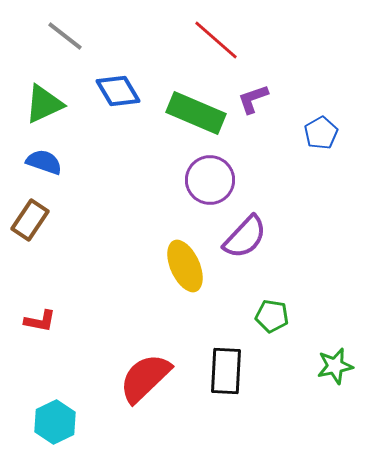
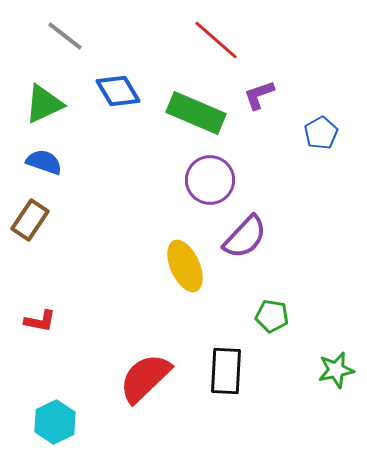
purple L-shape: moved 6 px right, 4 px up
green star: moved 1 px right, 4 px down
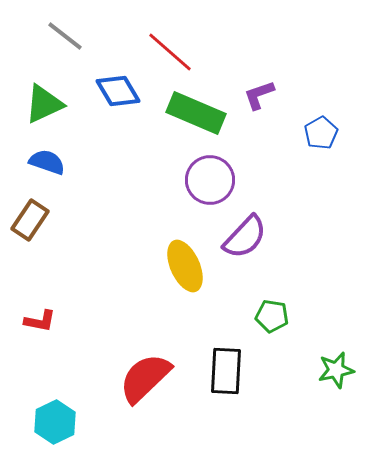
red line: moved 46 px left, 12 px down
blue semicircle: moved 3 px right
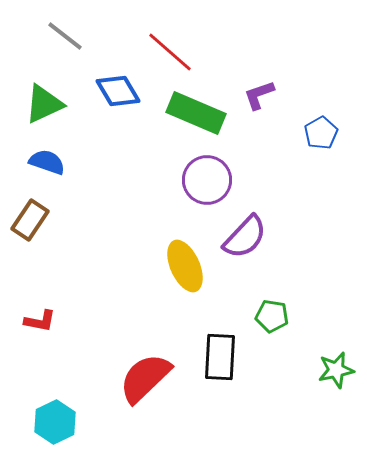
purple circle: moved 3 px left
black rectangle: moved 6 px left, 14 px up
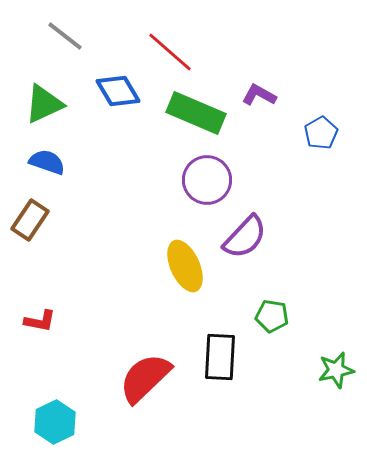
purple L-shape: rotated 48 degrees clockwise
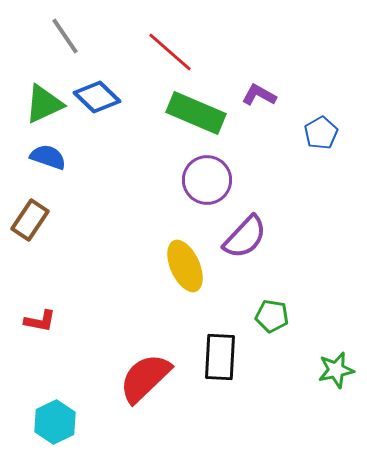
gray line: rotated 18 degrees clockwise
blue diamond: moved 21 px left, 6 px down; rotated 15 degrees counterclockwise
blue semicircle: moved 1 px right, 5 px up
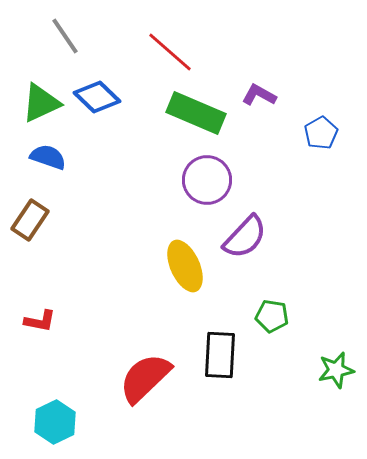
green triangle: moved 3 px left, 1 px up
black rectangle: moved 2 px up
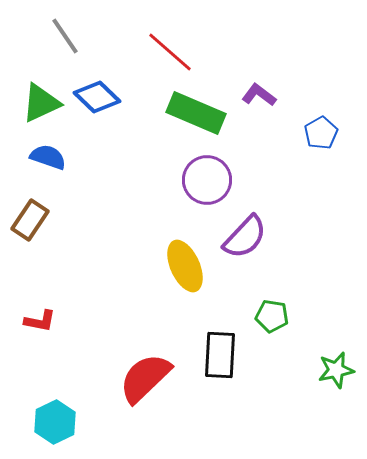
purple L-shape: rotated 8 degrees clockwise
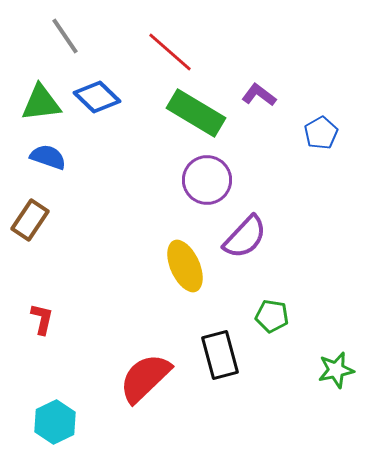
green triangle: rotated 18 degrees clockwise
green rectangle: rotated 8 degrees clockwise
red L-shape: moved 2 px right, 2 px up; rotated 88 degrees counterclockwise
black rectangle: rotated 18 degrees counterclockwise
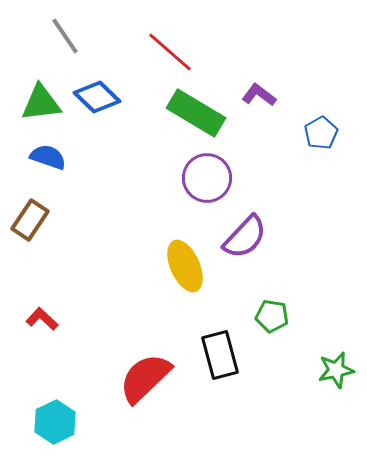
purple circle: moved 2 px up
red L-shape: rotated 60 degrees counterclockwise
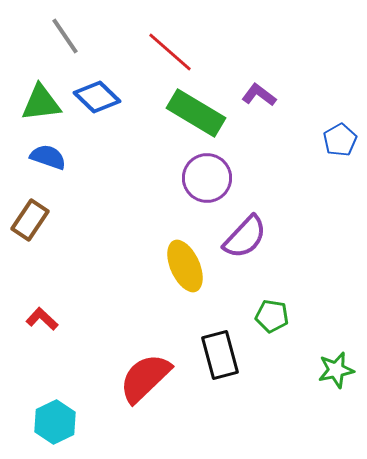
blue pentagon: moved 19 px right, 7 px down
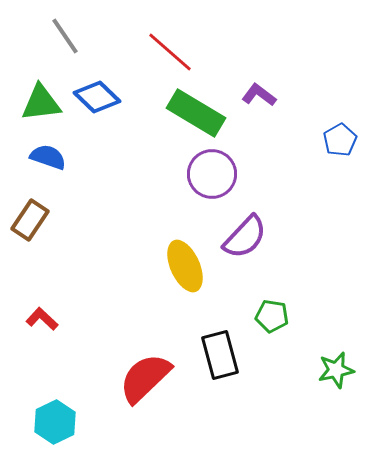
purple circle: moved 5 px right, 4 px up
